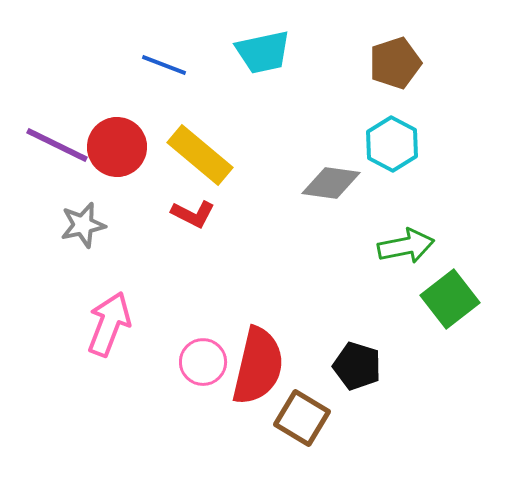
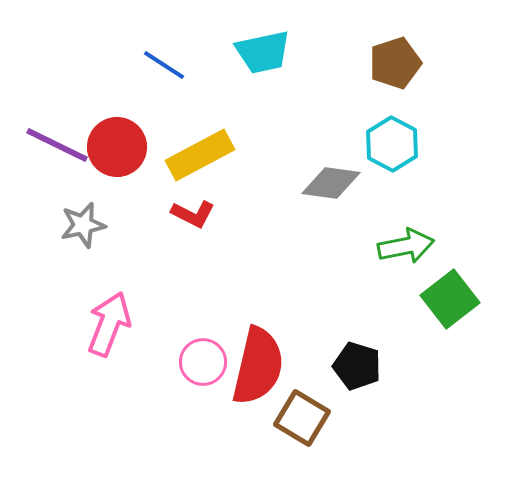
blue line: rotated 12 degrees clockwise
yellow rectangle: rotated 68 degrees counterclockwise
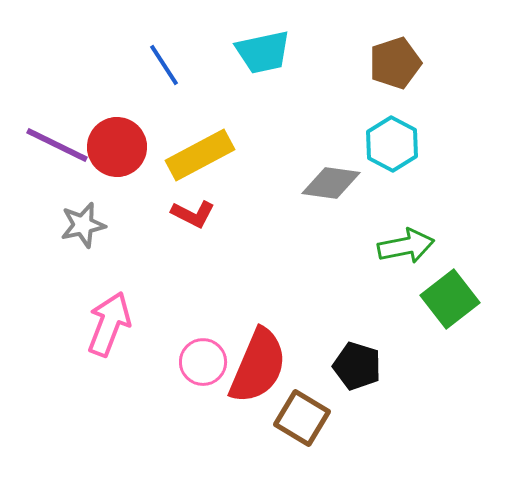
blue line: rotated 24 degrees clockwise
red semicircle: rotated 10 degrees clockwise
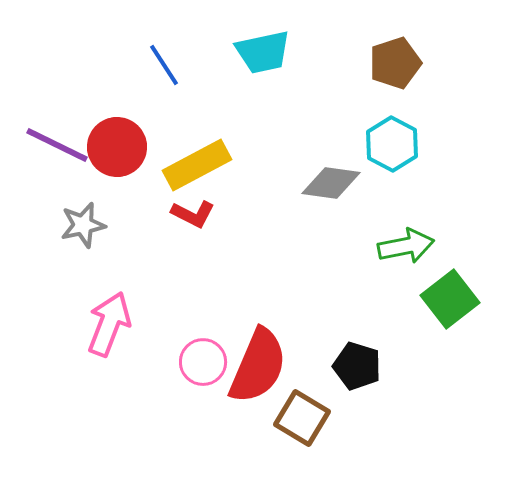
yellow rectangle: moved 3 px left, 10 px down
